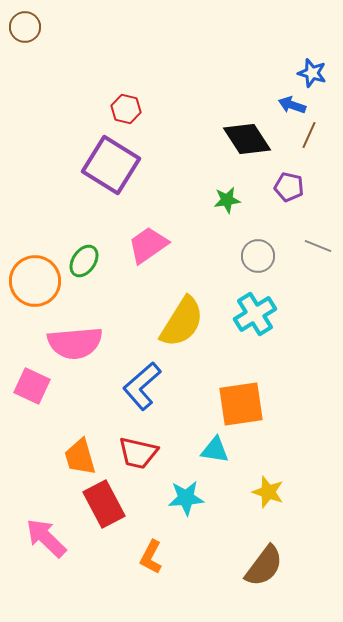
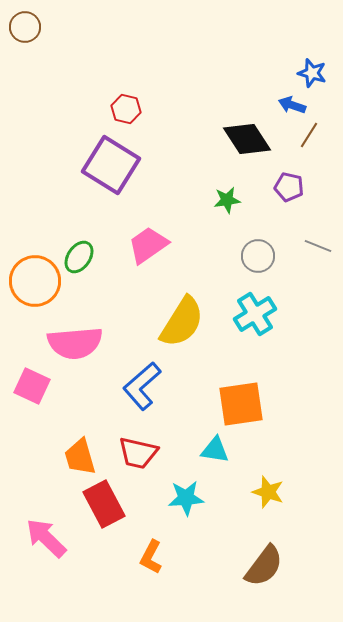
brown line: rotated 8 degrees clockwise
green ellipse: moved 5 px left, 4 px up
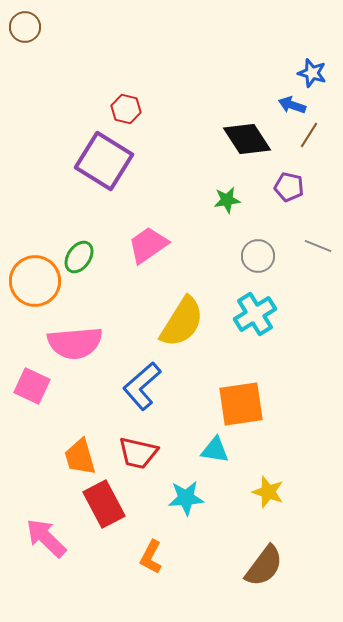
purple square: moved 7 px left, 4 px up
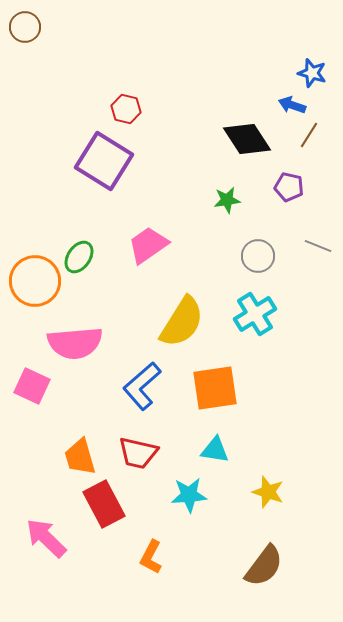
orange square: moved 26 px left, 16 px up
cyan star: moved 3 px right, 3 px up
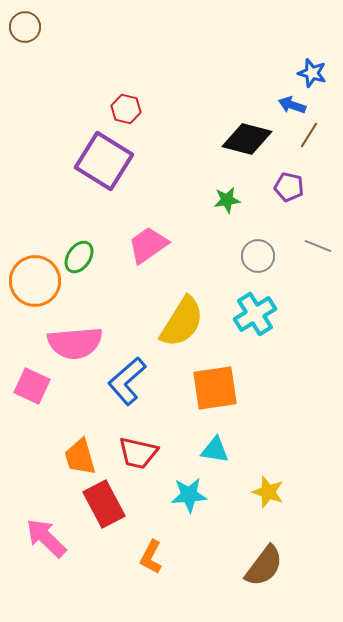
black diamond: rotated 42 degrees counterclockwise
blue L-shape: moved 15 px left, 5 px up
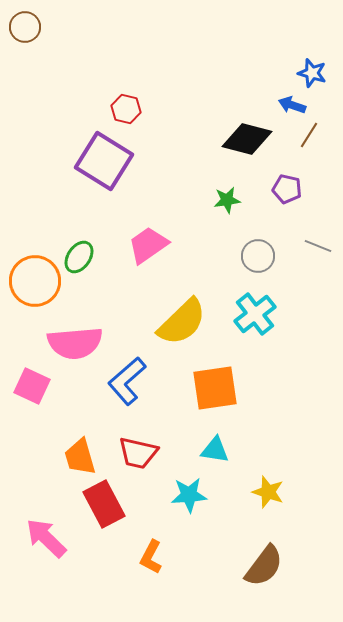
purple pentagon: moved 2 px left, 2 px down
cyan cross: rotated 6 degrees counterclockwise
yellow semicircle: rotated 14 degrees clockwise
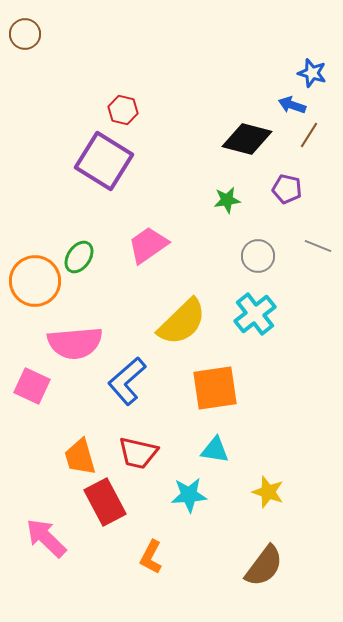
brown circle: moved 7 px down
red hexagon: moved 3 px left, 1 px down
red rectangle: moved 1 px right, 2 px up
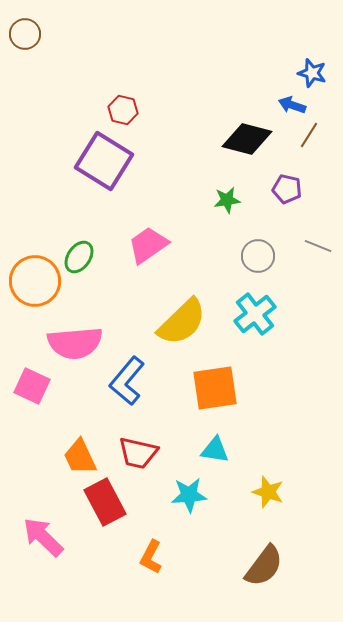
blue L-shape: rotated 9 degrees counterclockwise
orange trapezoid: rotated 9 degrees counterclockwise
pink arrow: moved 3 px left, 1 px up
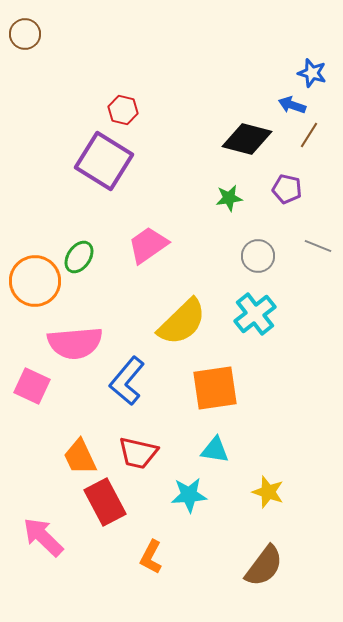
green star: moved 2 px right, 2 px up
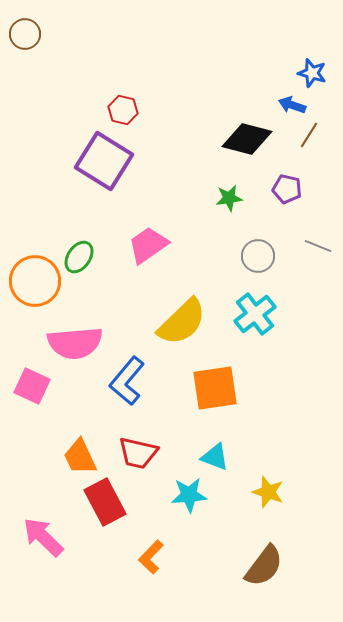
cyan triangle: moved 7 px down; rotated 12 degrees clockwise
orange L-shape: rotated 16 degrees clockwise
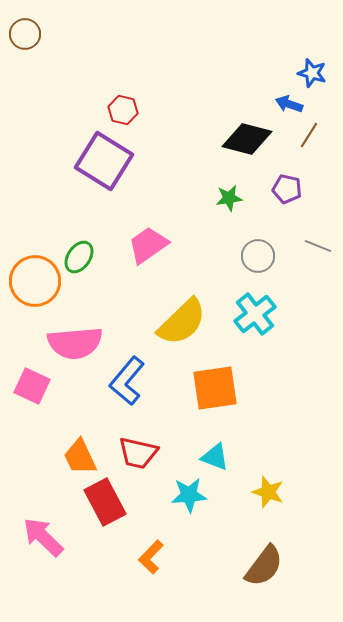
blue arrow: moved 3 px left, 1 px up
